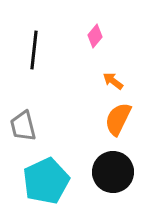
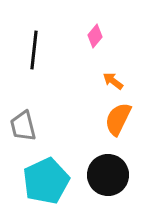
black circle: moved 5 px left, 3 px down
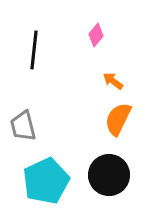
pink diamond: moved 1 px right, 1 px up
black circle: moved 1 px right
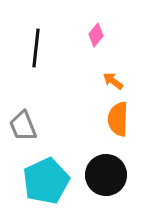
black line: moved 2 px right, 2 px up
orange semicircle: rotated 24 degrees counterclockwise
gray trapezoid: rotated 8 degrees counterclockwise
black circle: moved 3 px left
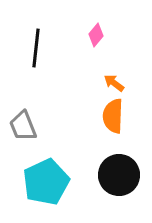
orange arrow: moved 1 px right, 2 px down
orange semicircle: moved 5 px left, 3 px up
black circle: moved 13 px right
cyan pentagon: moved 1 px down
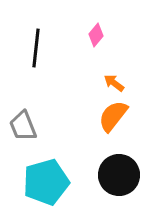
orange semicircle: rotated 36 degrees clockwise
cyan pentagon: rotated 9 degrees clockwise
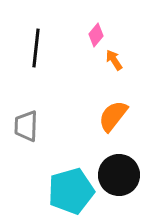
orange arrow: moved 23 px up; rotated 20 degrees clockwise
gray trapezoid: moved 3 px right; rotated 24 degrees clockwise
cyan pentagon: moved 25 px right, 9 px down
